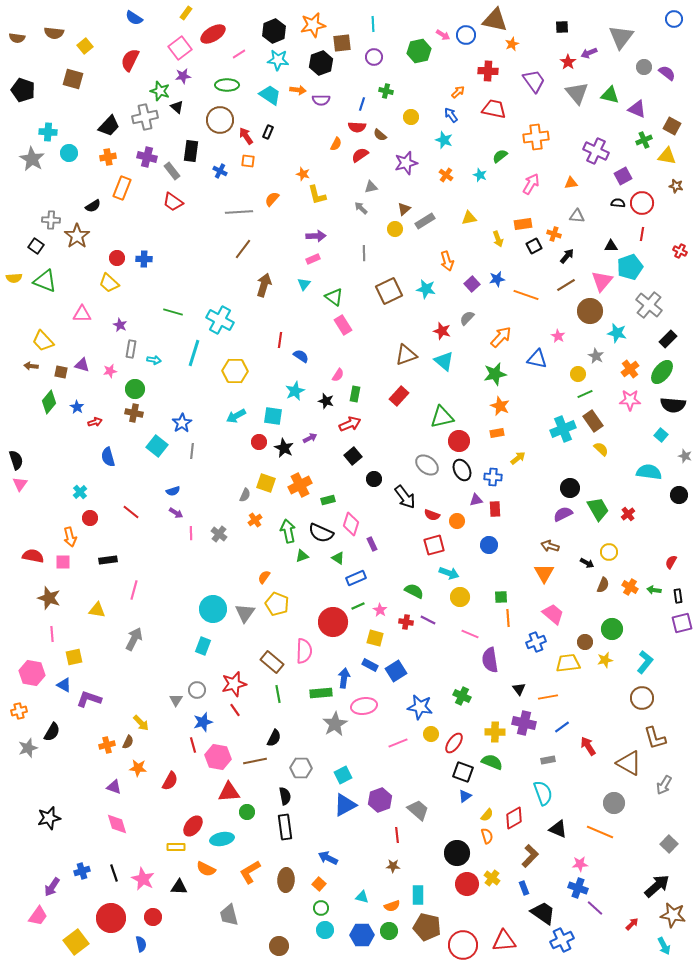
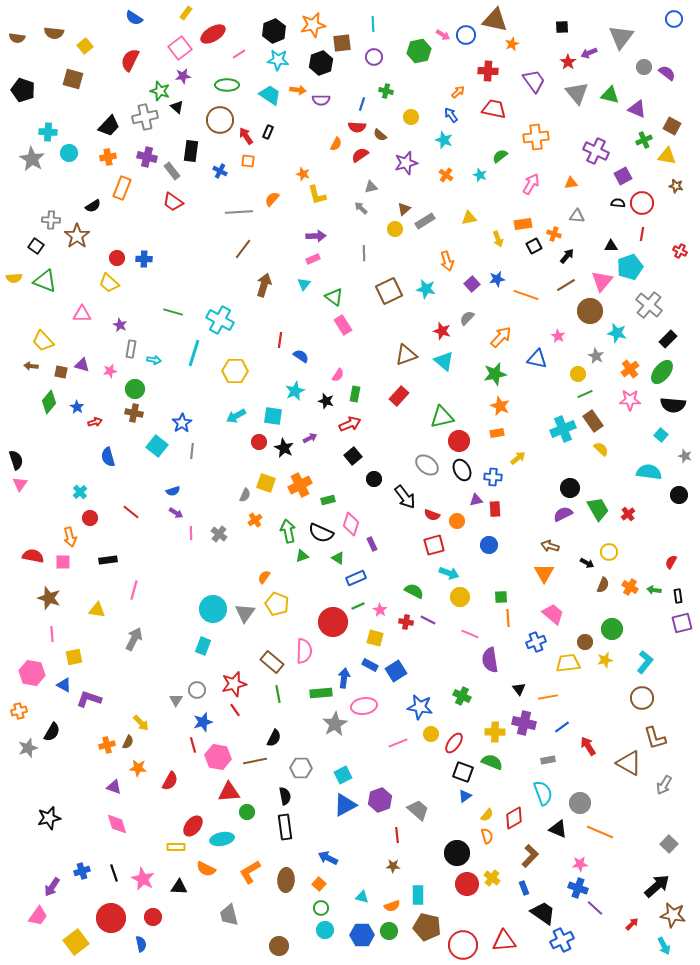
gray circle at (614, 803): moved 34 px left
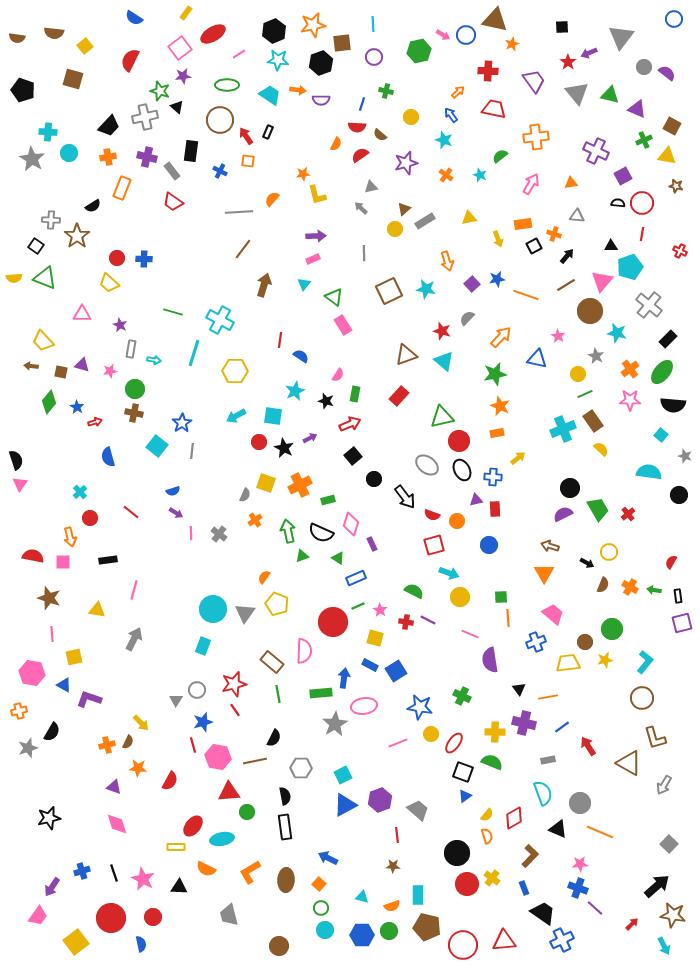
orange star at (303, 174): rotated 24 degrees counterclockwise
green triangle at (45, 281): moved 3 px up
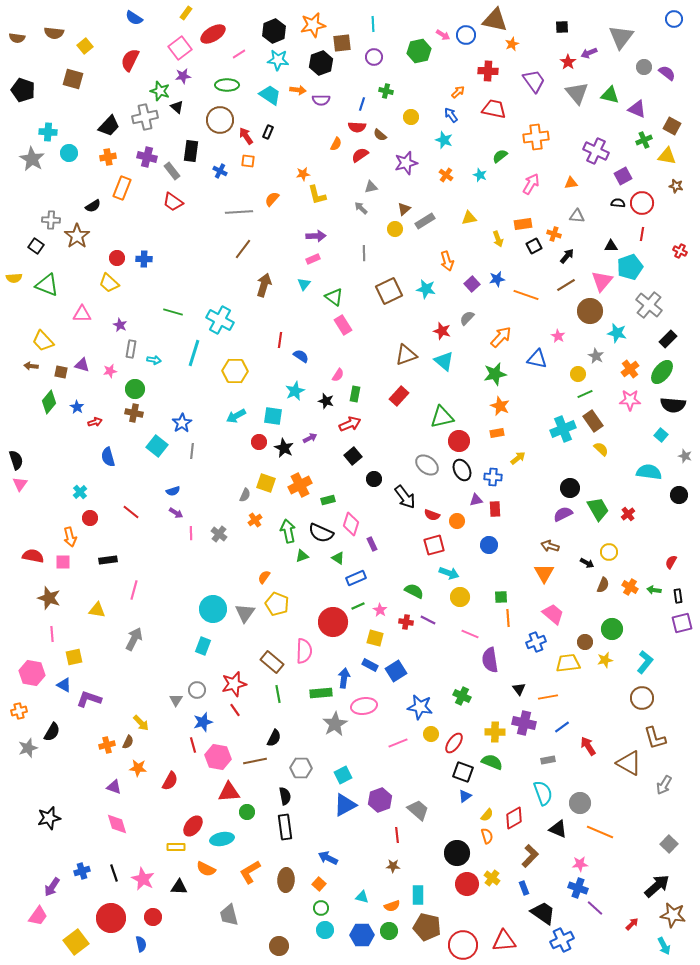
green triangle at (45, 278): moved 2 px right, 7 px down
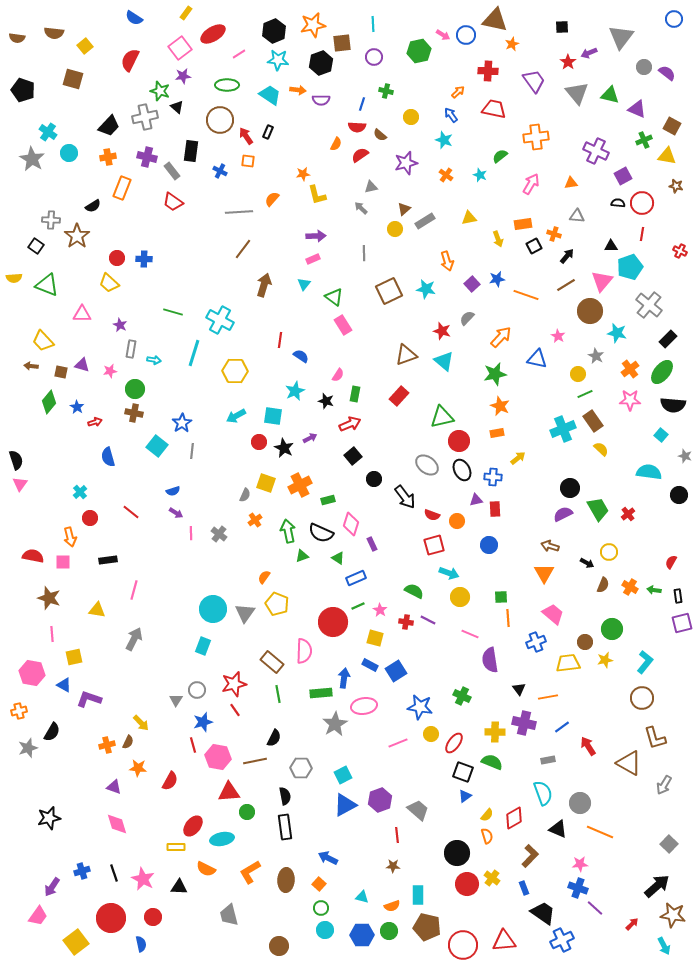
cyan cross at (48, 132): rotated 30 degrees clockwise
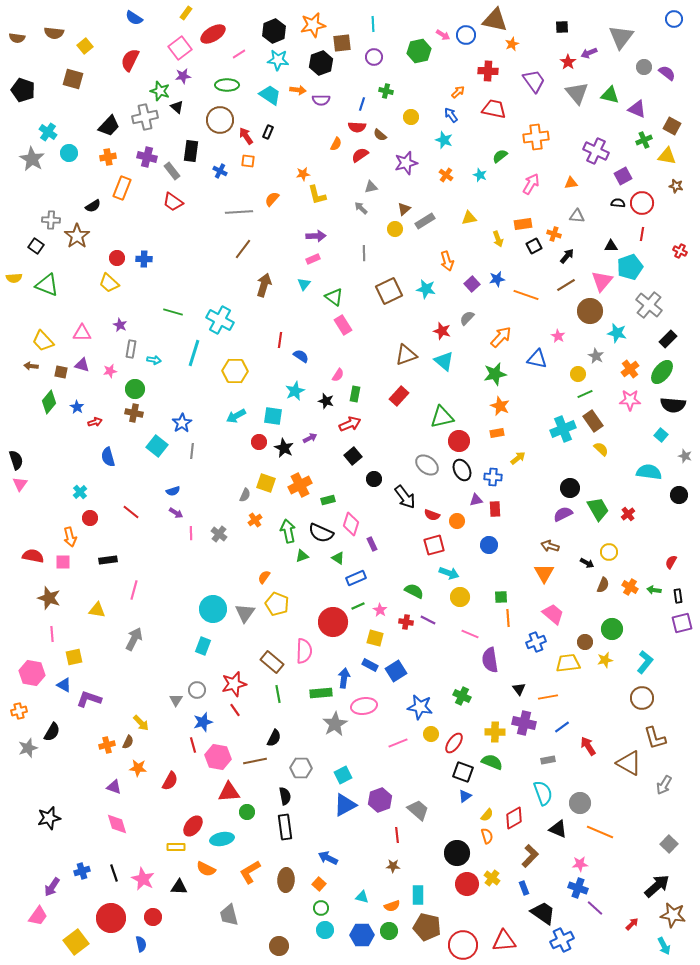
pink triangle at (82, 314): moved 19 px down
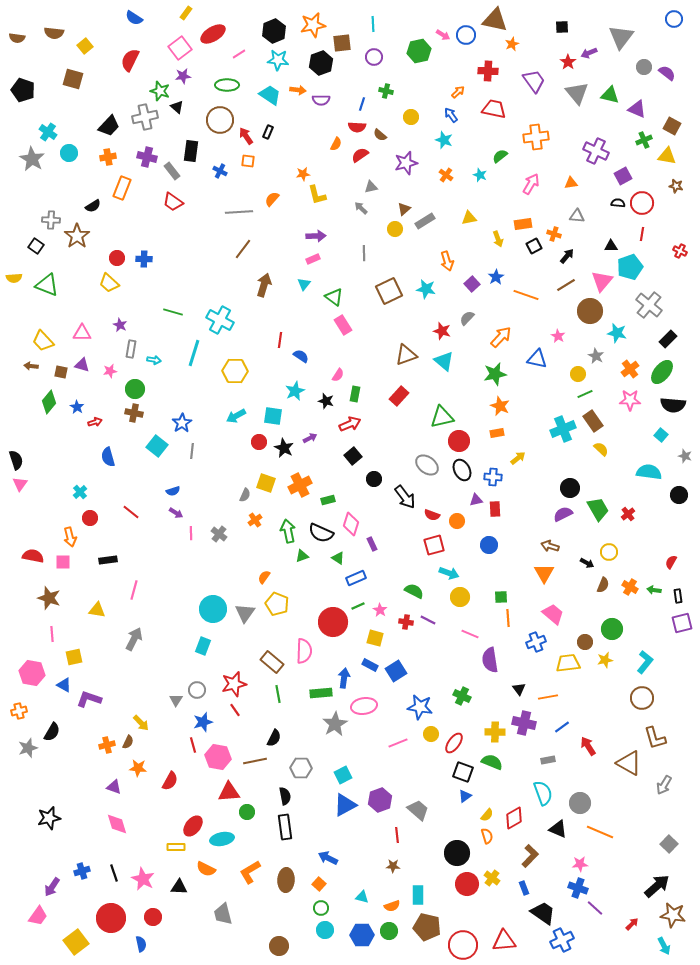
blue star at (497, 279): moved 1 px left, 2 px up; rotated 21 degrees counterclockwise
gray trapezoid at (229, 915): moved 6 px left, 1 px up
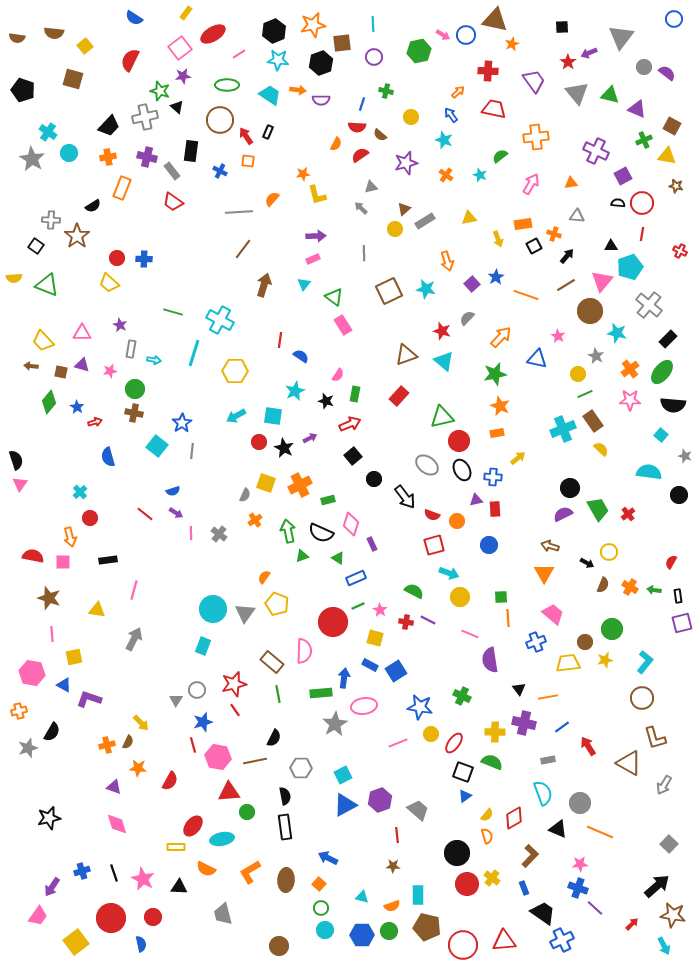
red line at (131, 512): moved 14 px right, 2 px down
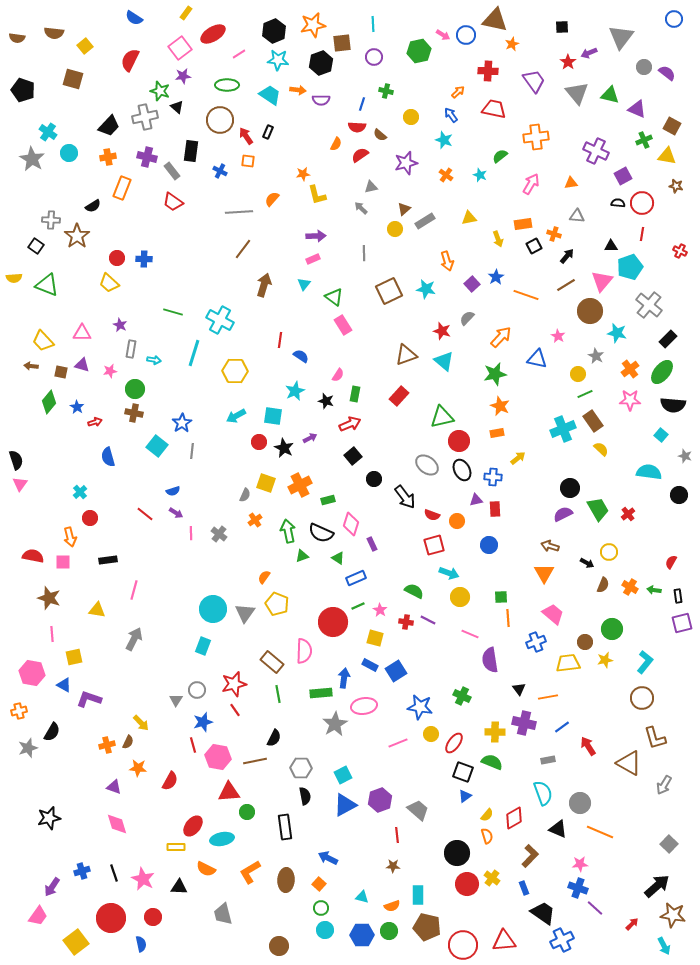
black semicircle at (285, 796): moved 20 px right
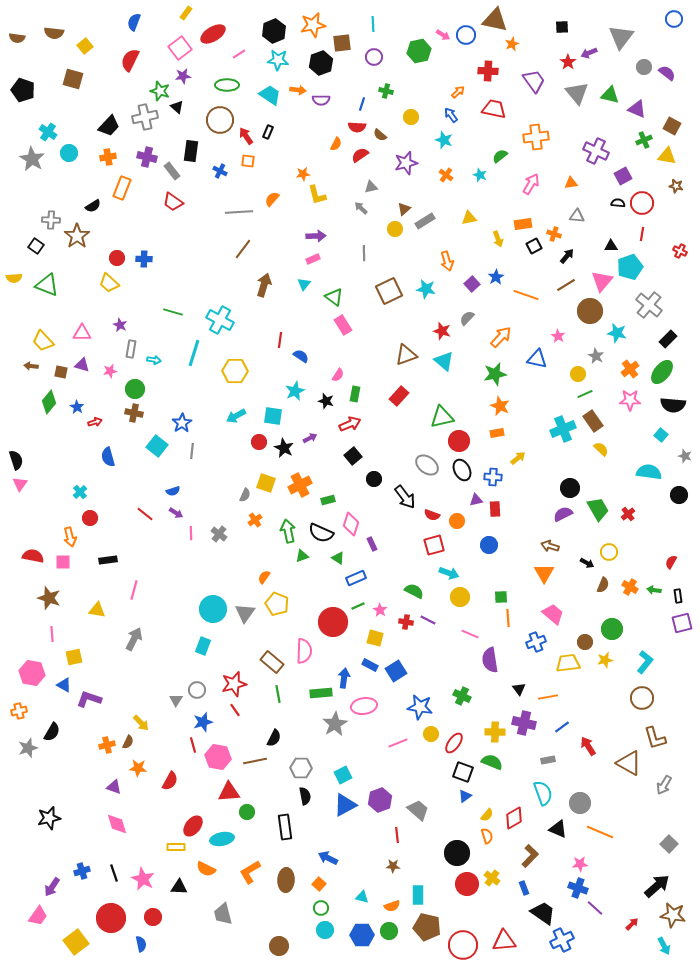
blue semicircle at (134, 18): moved 4 px down; rotated 78 degrees clockwise
